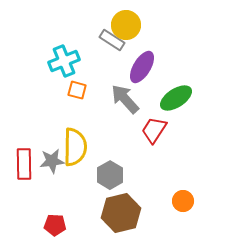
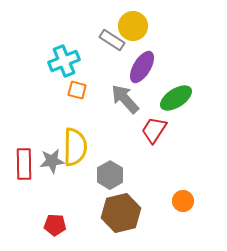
yellow circle: moved 7 px right, 1 px down
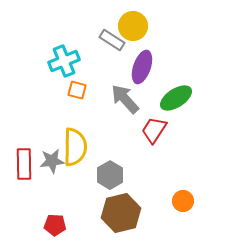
purple ellipse: rotated 12 degrees counterclockwise
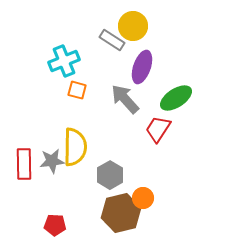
red trapezoid: moved 4 px right, 1 px up
orange circle: moved 40 px left, 3 px up
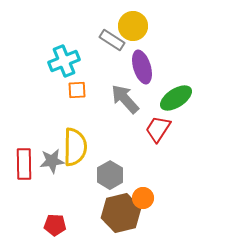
purple ellipse: rotated 36 degrees counterclockwise
orange square: rotated 18 degrees counterclockwise
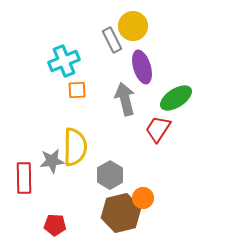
gray rectangle: rotated 30 degrees clockwise
gray arrow: rotated 28 degrees clockwise
red rectangle: moved 14 px down
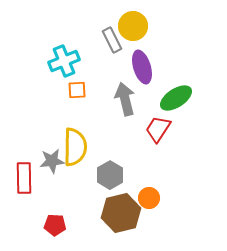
orange circle: moved 6 px right
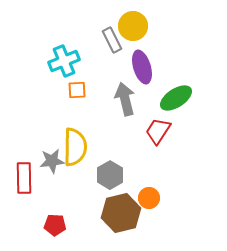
red trapezoid: moved 2 px down
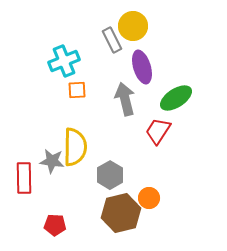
gray star: rotated 15 degrees clockwise
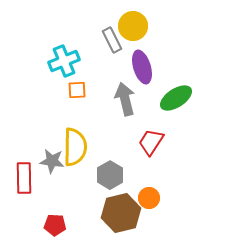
red trapezoid: moved 7 px left, 11 px down
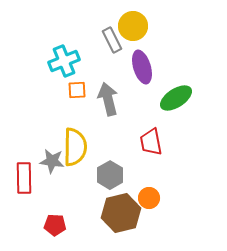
gray arrow: moved 17 px left
red trapezoid: rotated 44 degrees counterclockwise
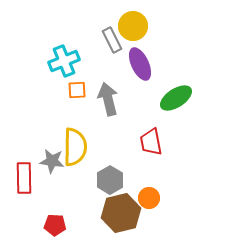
purple ellipse: moved 2 px left, 3 px up; rotated 8 degrees counterclockwise
gray hexagon: moved 5 px down
